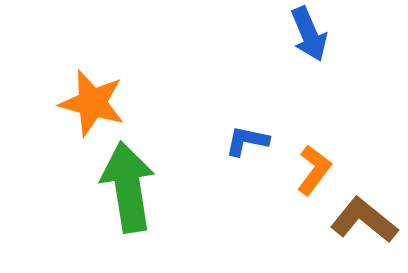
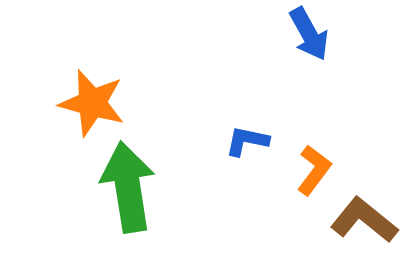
blue arrow: rotated 6 degrees counterclockwise
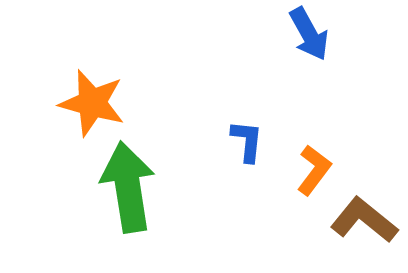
blue L-shape: rotated 84 degrees clockwise
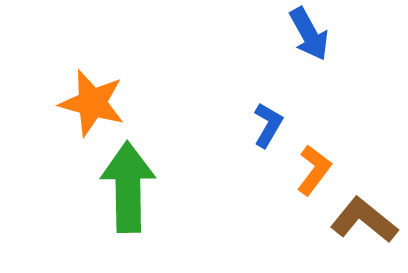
blue L-shape: moved 21 px right, 16 px up; rotated 24 degrees clockwise
green arrow: rotated 8 degrees clockwise
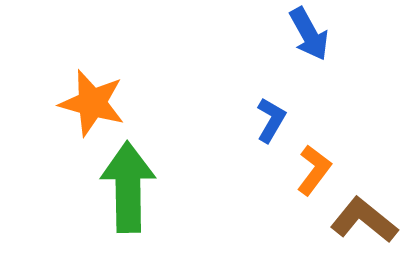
blue L-shape: moved 3 px right, 5 px up
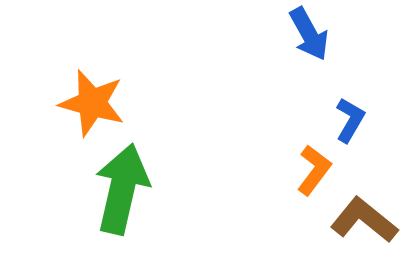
blue L-shape: moved 79 px right
green arrow: moved 6 px left, 2 px down; rotated 14 degrees clockwise
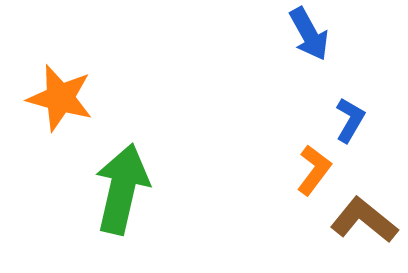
orange star: moved 32 px left, 5 px up
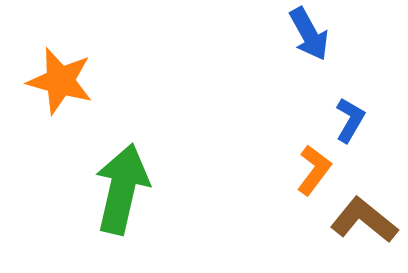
orange star: moved 17 px up
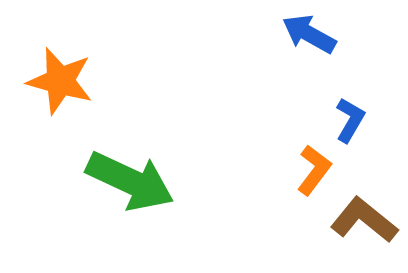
blue arrow: rotated 148 degrees clockwise
green arrow: moved 8 px right, 8 px up; rotated 102 degrees clockwise
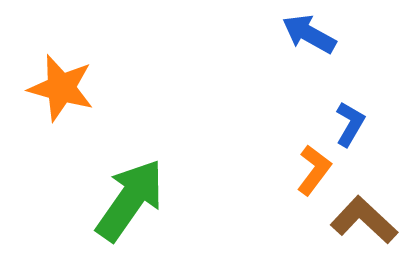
orange star: moved 1 px right, 7 px down
blue L-shape: moved 4 px down
green arrow: moved 19 px down; rotated 80 degrees counterclockwise
brown L-shape: rotated 4 degrees clockwise
